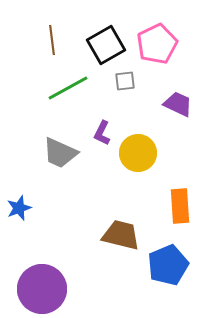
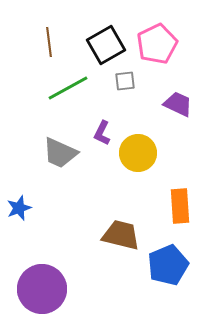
brown line: moved 3 px left, 2 px down
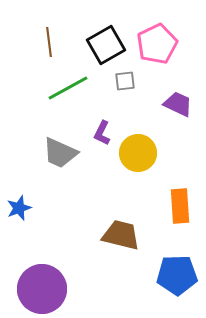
blue pentagon: moved 9 px right, 10 px down; rotated 21 degrees clockwise
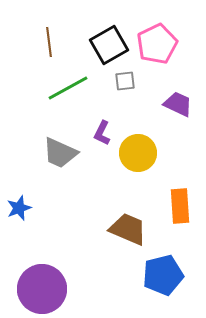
black square: moved 3 px right
brown trapezoid: moved 7 px right, 6 px up; rotated 9 degrees clockwise
blue pentagon: moved 14 px left; rotated 12 degrees counterclockwise
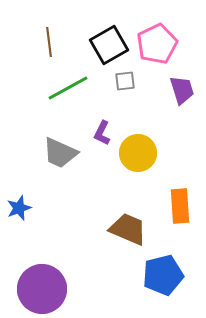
purple trapezoid: moved 4 px right, 14 px up; rotated 48 degrees clockwise
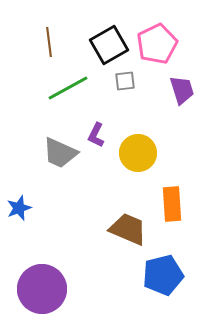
purple L-shape: moved 6 px left, 2 px down
orange rectangle: moved 8 px left, 2 px up
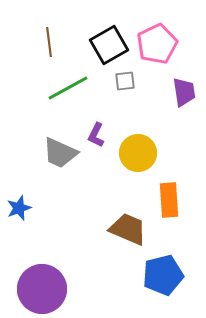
purple trapezoid: moved 2 px right, 2 px down; rotated 8 degrees clockwise
orange rectangle: moved 3 px left, 4 px up
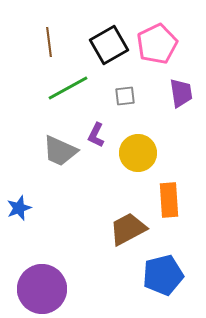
gray square: moved 15 px down
purple trapezoid: moved 3 px left, 1 px down
gray trapezoid: moved 2 px up
brown trapezoid: rotated 51 degrees counterclockwise
